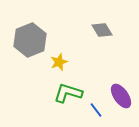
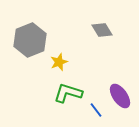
purple ellipse: moved 1 px left
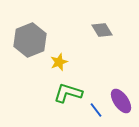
purple ellipse: moved 1 px right, 5 px down
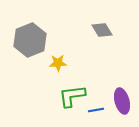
yellow star: moved 1 px left, 1 px down; rotated 18 degrees clockwise
green L-shape: moved 4 px right, 3 px down; rotated 24 degrees counterclockwise
purple ellipse: moved 1 px right; rotated 20 degrees clockwise
blue line: rotated 63 degrees counterclockwise
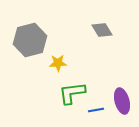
gray hexagon: rotated 8 degrees clockwise
green L-shape: moved 3 px up
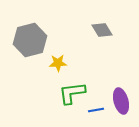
purple ellipse: moved 1 px left
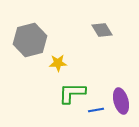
green L-shape: rotated 8 degrees clockwise
